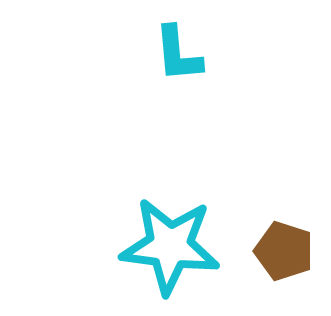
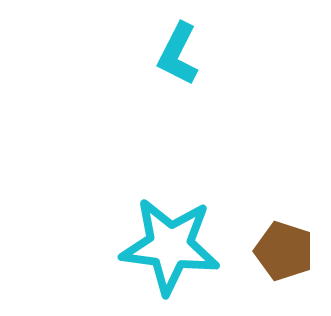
cyan L-shape: rotated 32 degrees clockwise
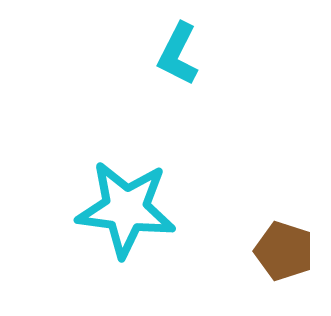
cyan star: moved 44 px left, 37 px up
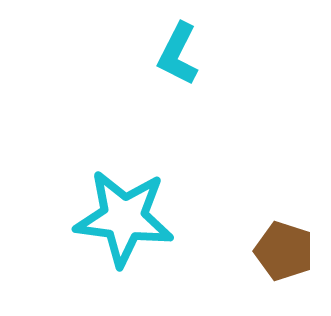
cyan star: moved 2 px left, 9 px down
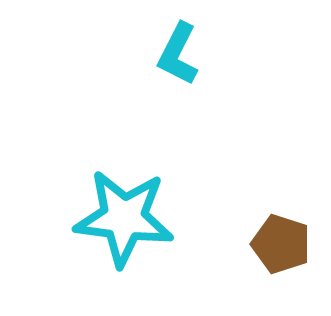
brown pentagon: moved 3 px left, 7 px up
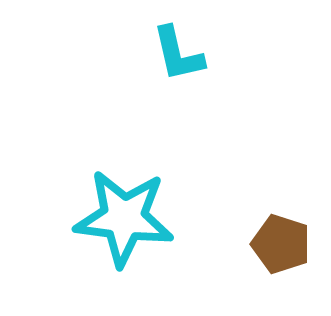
cyan L-shape: rotated 40 degrees counterclockwise
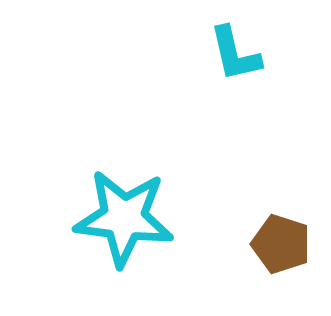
cyan L-shape: moved 57 px right
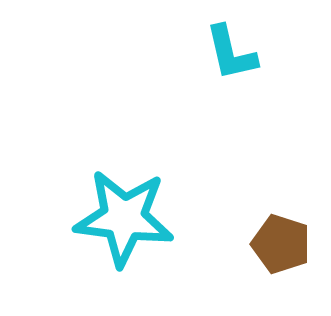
cyan L-shape: moved 4 px left, 1 px up
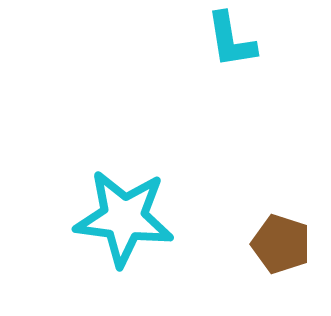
cyan L-shape: moved 13 px up; rotated 4 degrees clockwise
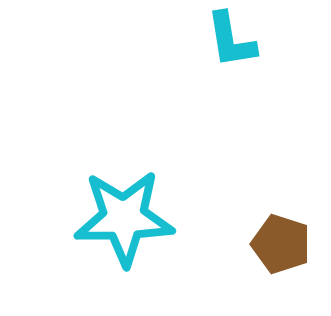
cyan star: rotated 8 degrees counterclockwise
